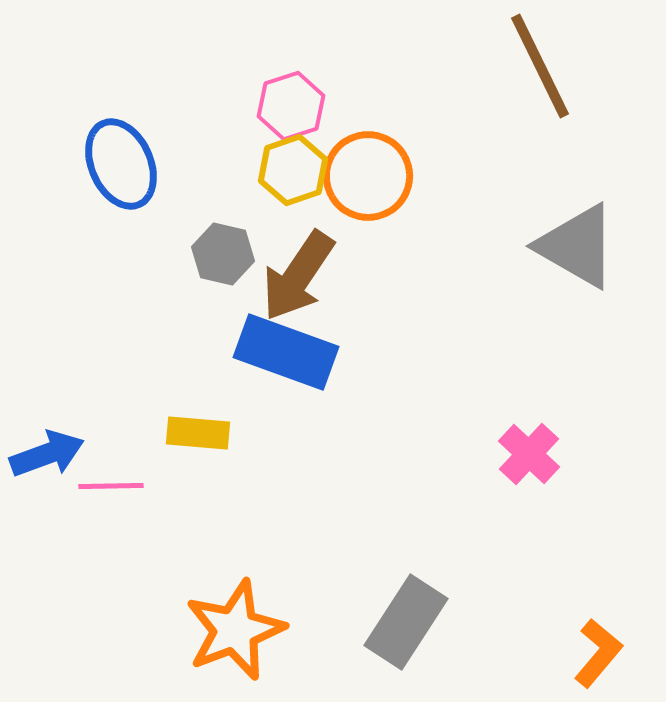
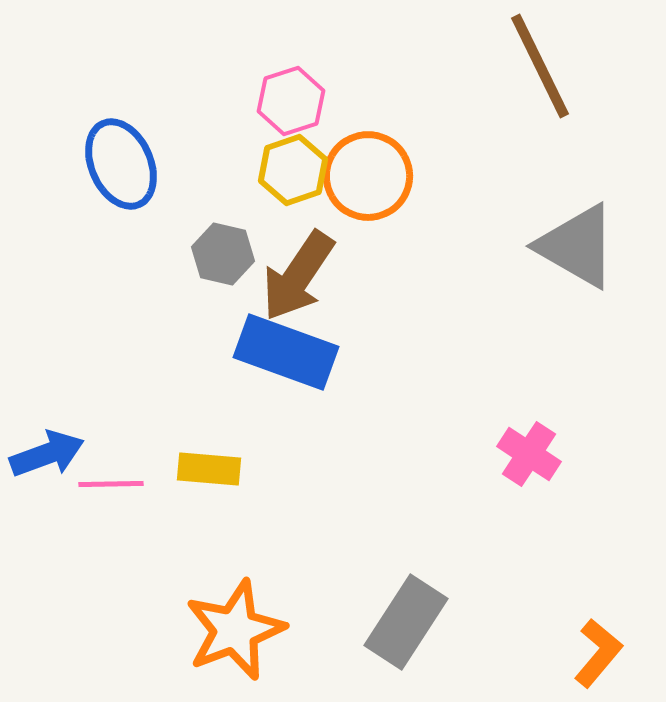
pink hexagon: moved 5 px up
yellow rectangle: moved 11 px right, 36 px down
pink cross: rotated 10 degrees counterclockwise
pink line: moved 2 px up
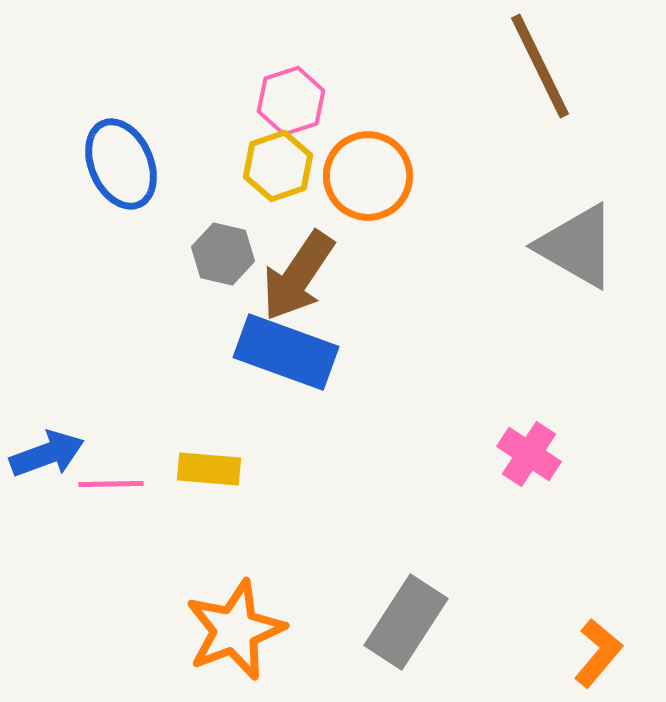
yellow hexagon: moved 15 px left, 4 px up
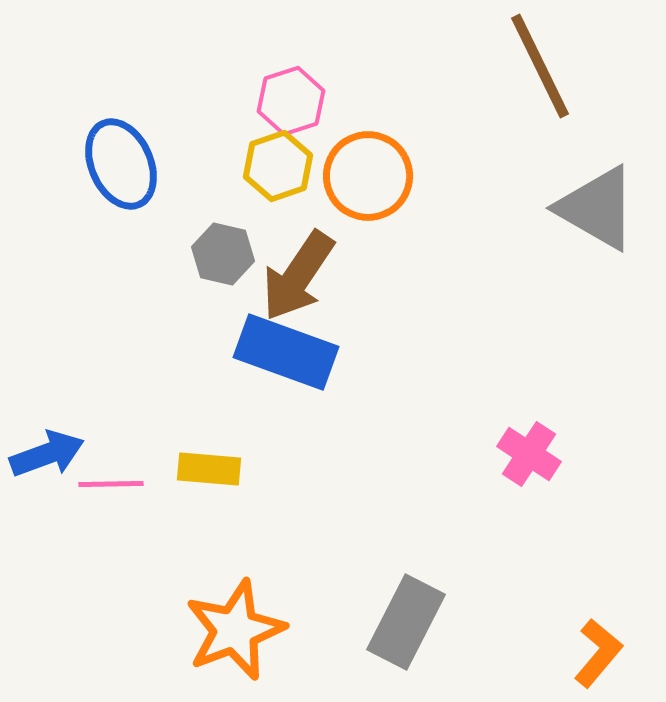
gray triangle: moved 20 px right, 38 px up
gray rectangle: rotated 6 degrees counterclockwise
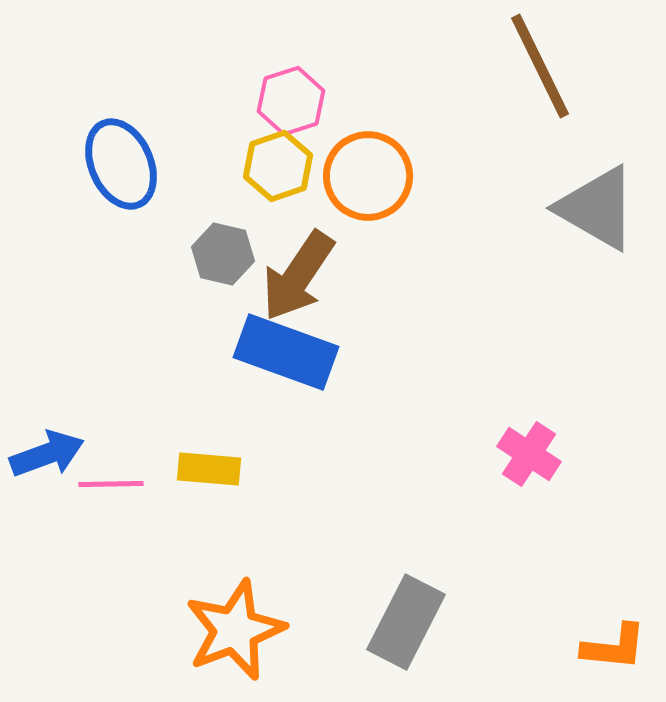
orange L-shape: moved 16 px right, 6 px up; rotated 56 degrees clockwise
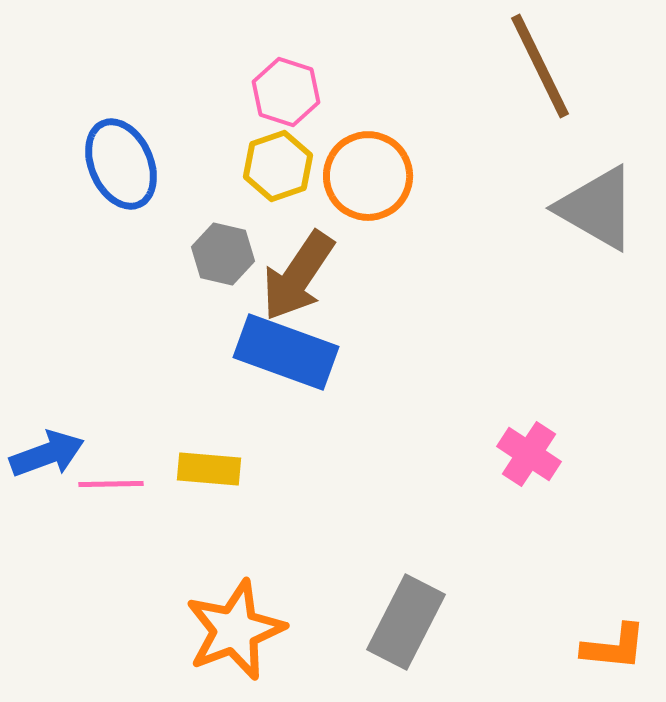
pink hexagon: moved 5 px left, 9 px up; rotated 24 degrees counterclockwise
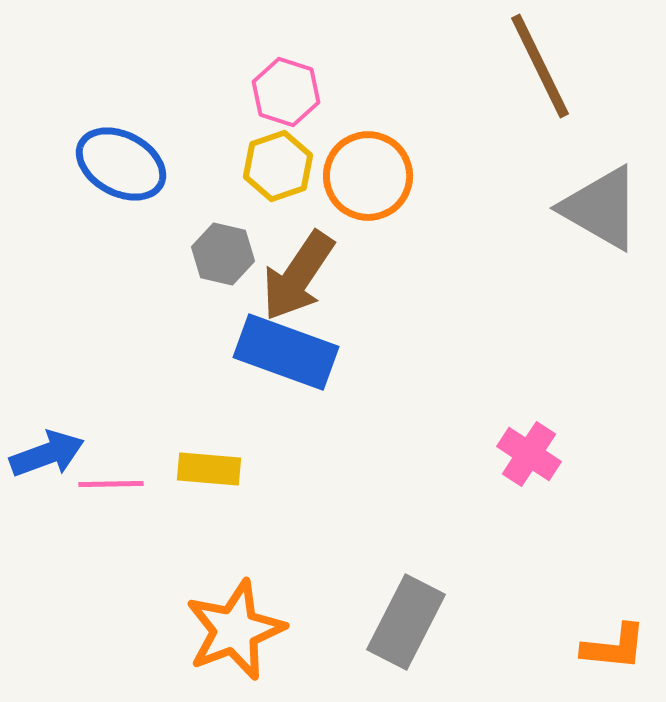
blue ellipse: rotated 38 degrees counterclockwise
gray triangle: moved 4 px right
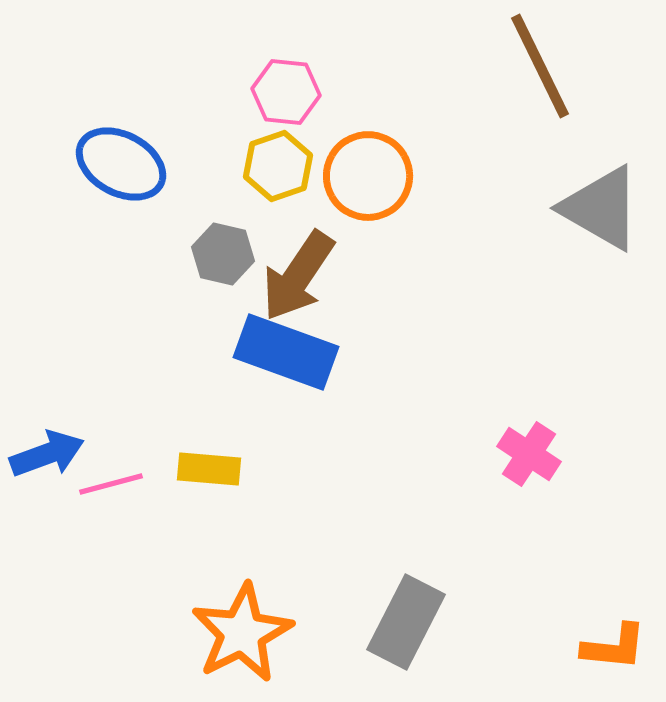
pink hexagon: rotated 12 degrees counterclockwise
pink line: rotated 14 degrees counterclockwise
orange star: moved 7 px right, 3 px down; rotated 6 degrees counterclockwise
